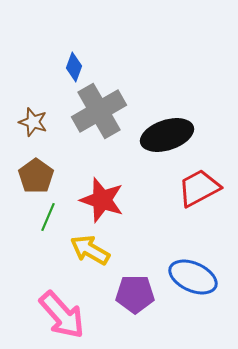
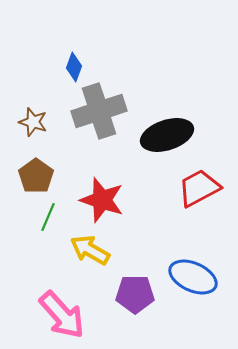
gray cross: rotated 12 degrees clockwise
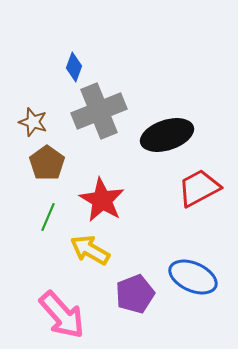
gray cross: rotated 4 degrees counterclockwise
brown pentagon: moved 11 px right, 13 px up
red star: rotated 12 degrees clockwise
purple pentagon: rotated 21 degrees counterclockwise
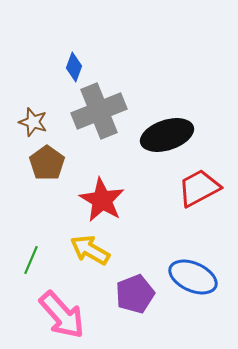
green line: moved 17 px left, 43 px down
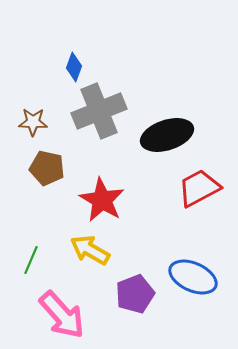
brown star: rotated 16 degrees counterclockwise
brown pentagon: moved 5 px down; rotated 24 degrees counterclockwise
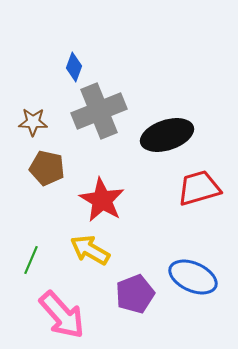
red trapezoid: rotated 12 degrees clockwise
